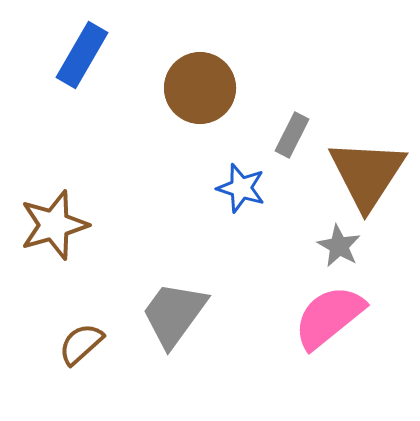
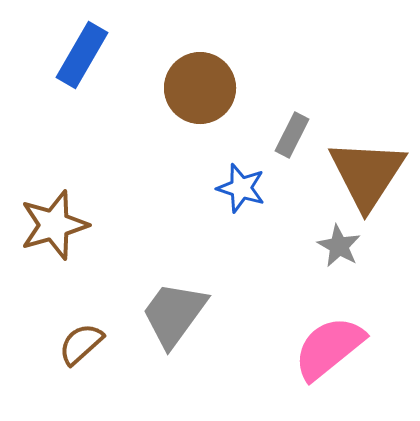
pink semicircle: moved 31 px down
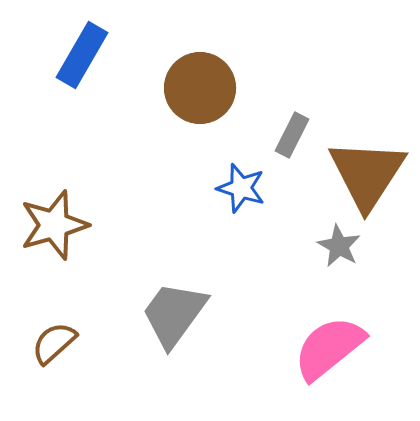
brown semicircle: moved 27 px left, 1 px up
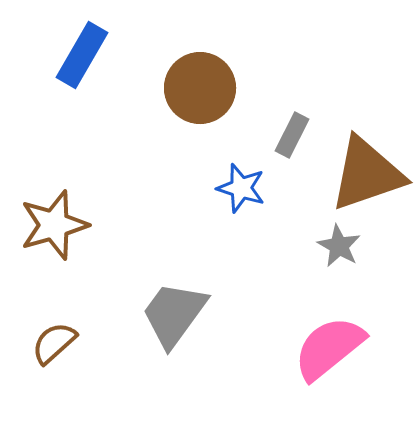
brown triangle: rotated 38 degrees clockwise
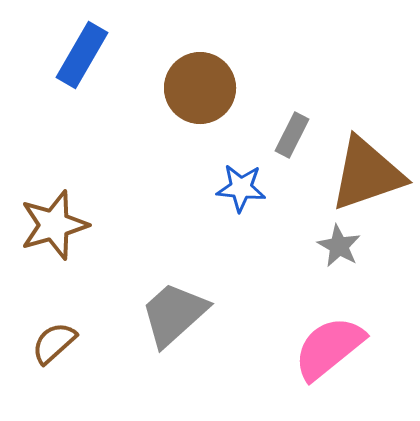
blue star: rotated 12 degrees counterclockwise
gray trapezoid: rotated 12 degrees clockwise
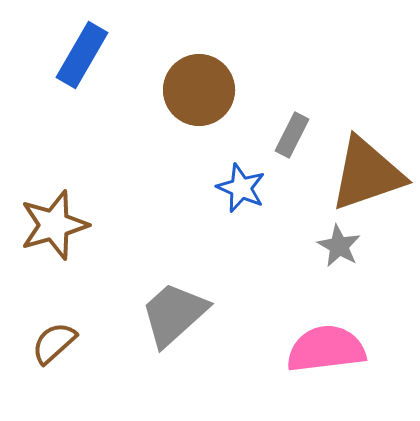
brown circle: moved 1 px left, 2 px down
blue star: rotated 18 degrees clockwise
pink semicircle: moved 3 px left, 1 px down; rotated 32 degrees clockwise
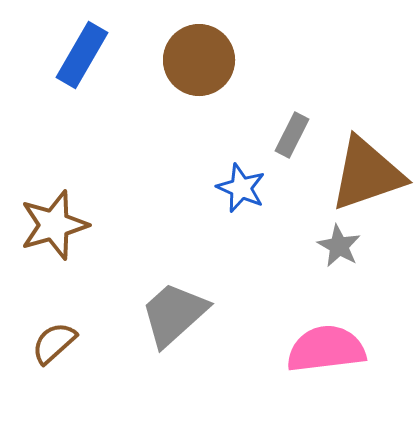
brown circle: moved 30 px up
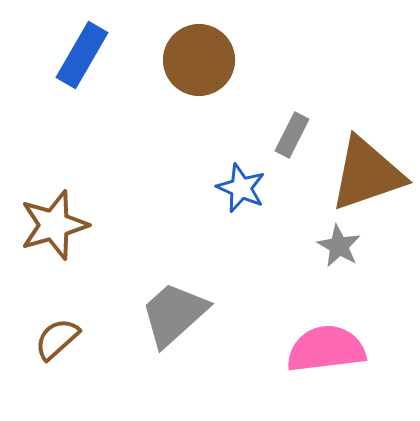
brown semicircle: moved 3 px right, 4 px up
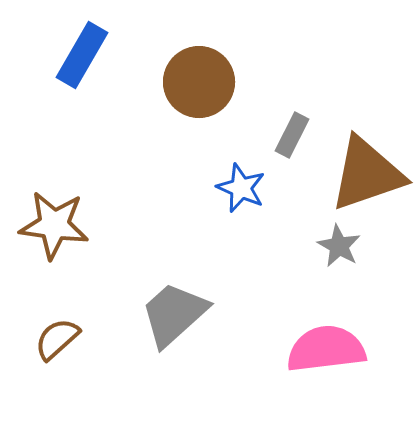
brown circle: moved 22 px down
brown star: rotated 24 degrees clockwise
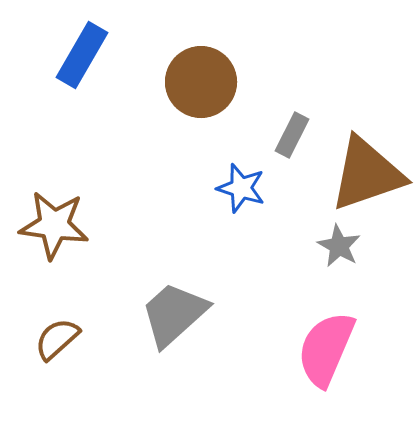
brown circle: moved 2 px right
blue star: rotated 6 degrees counterclockwise
pink semicircle: rotated 60 degrees counterclockwise
